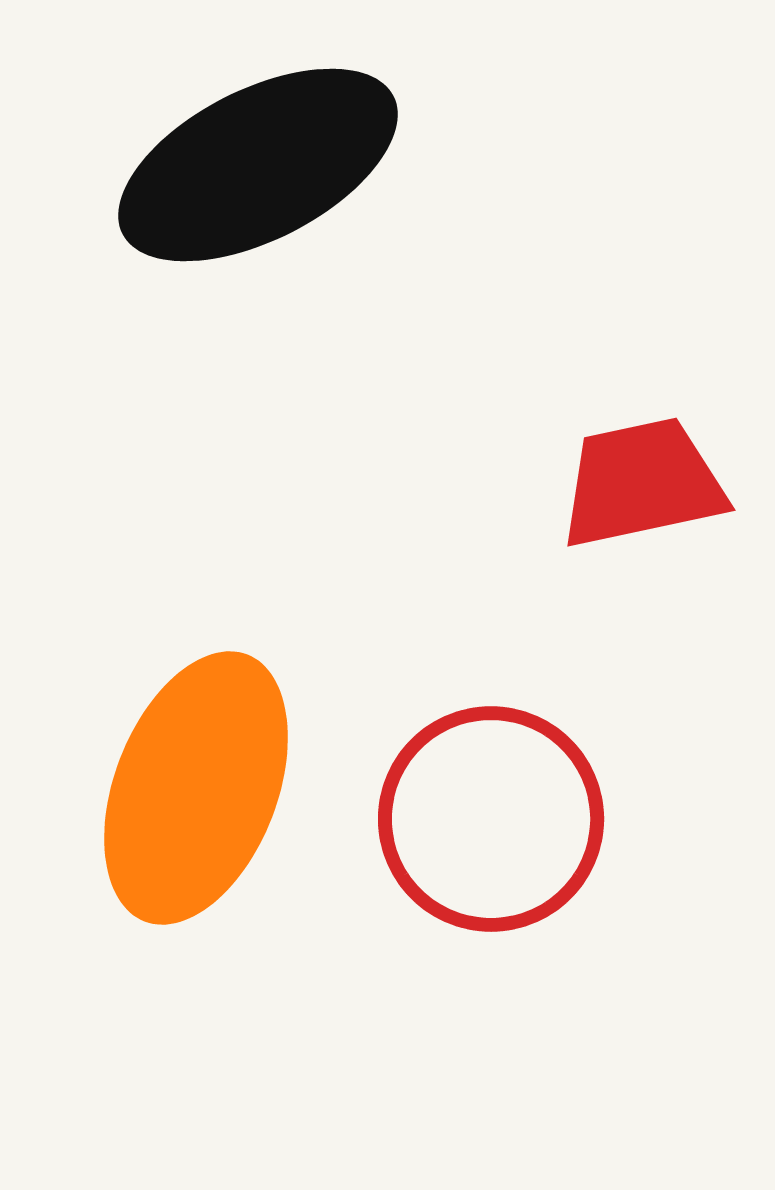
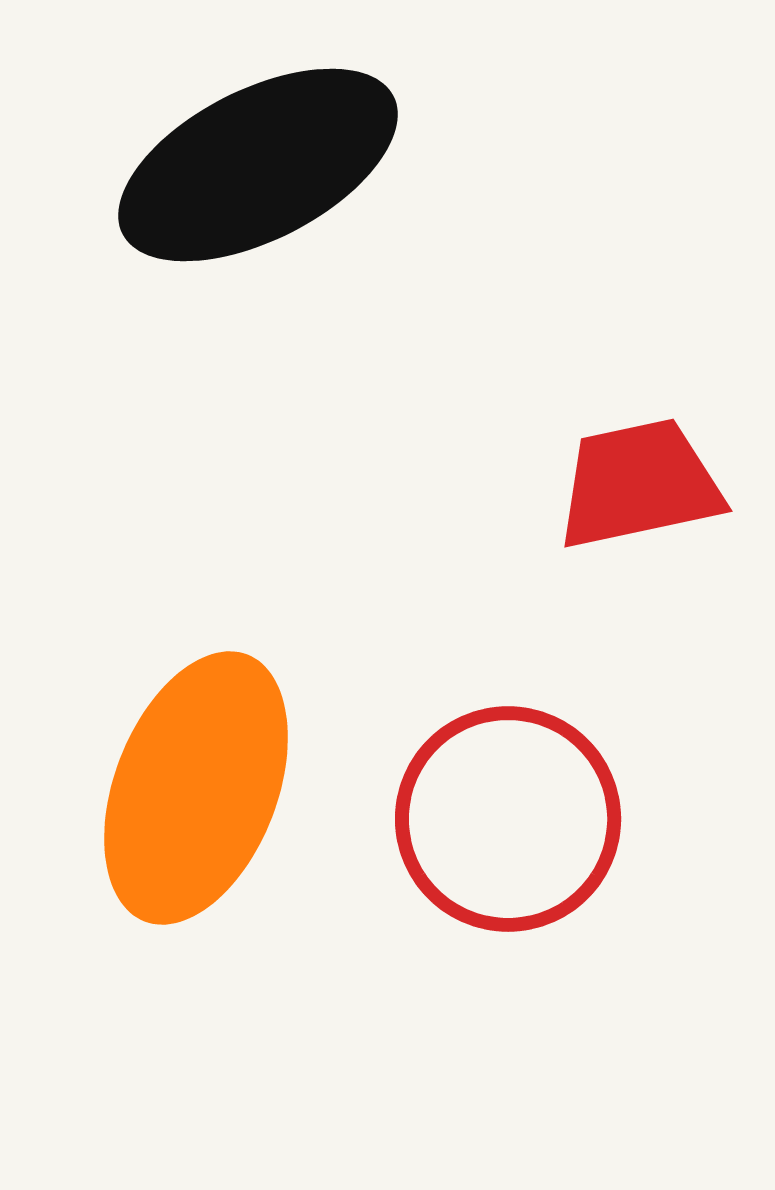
red trapezoid: moved 3 px left, 1 px down
red circle: moved 17 px right
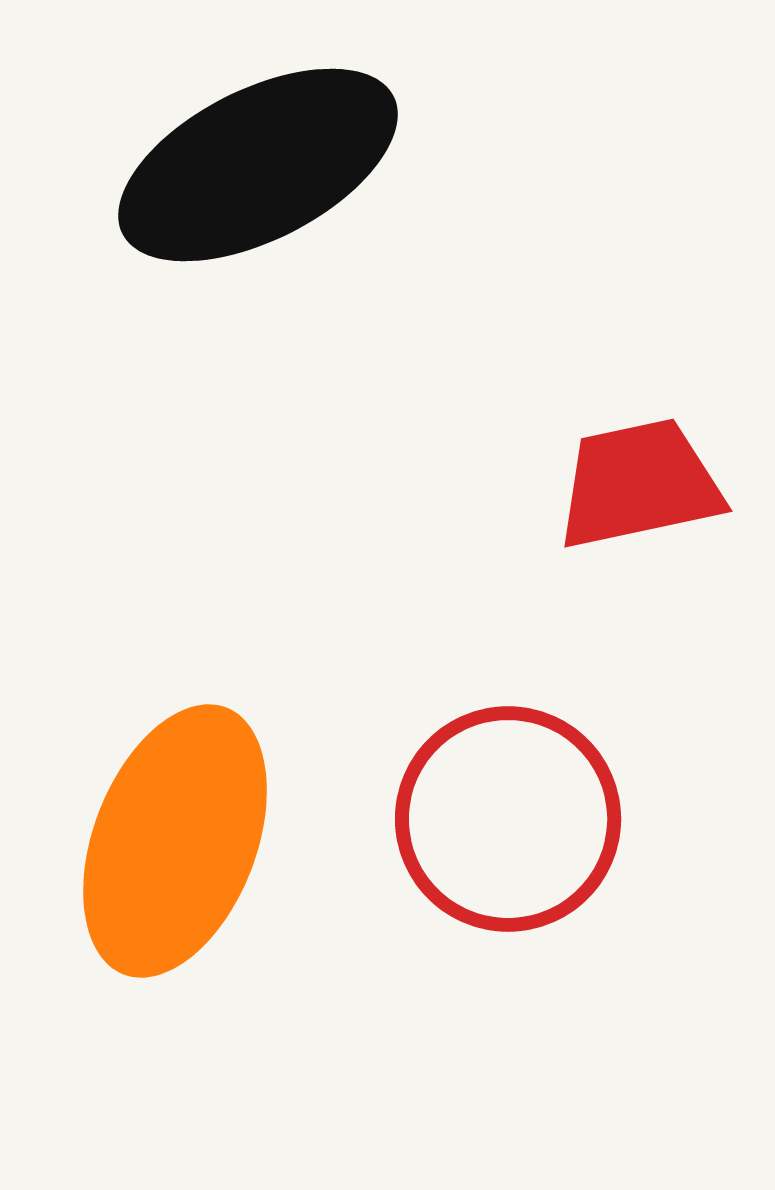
orange ellipse: moved 21 px left, 53 px down
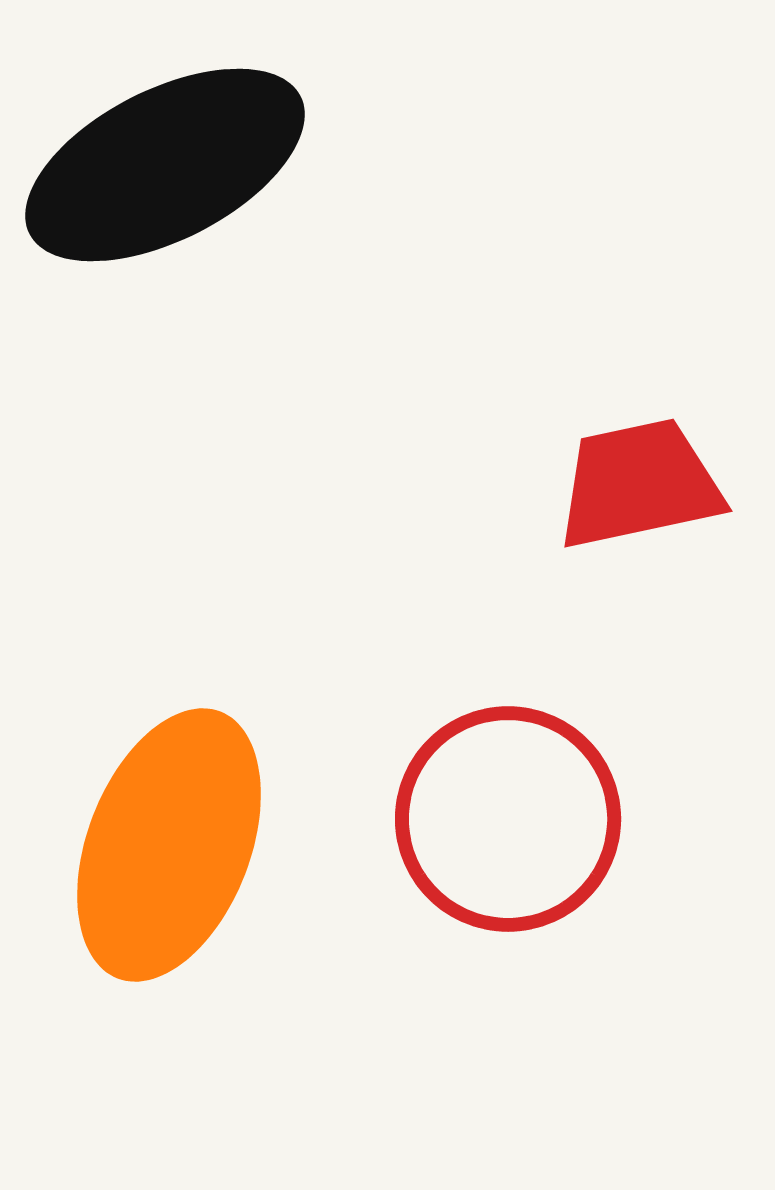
black ellipse: moved 93 px left
orange ellipse: moved 6 px left, 4 px down
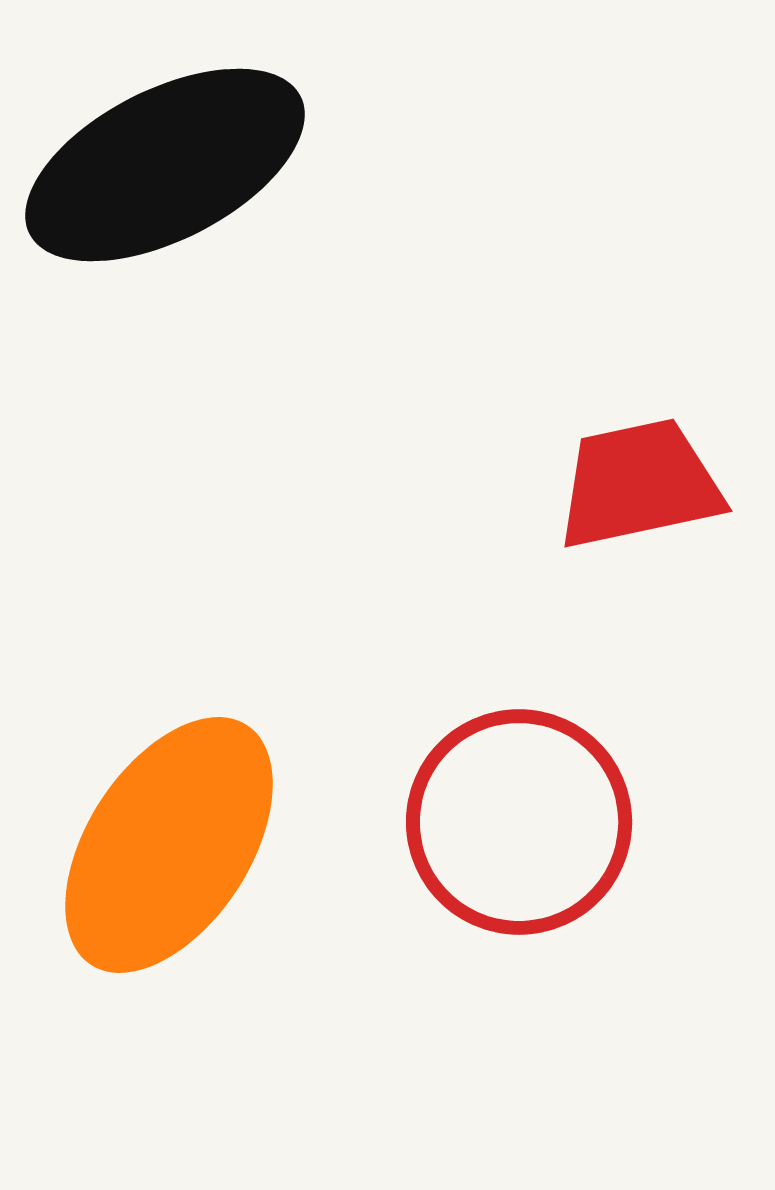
red circle: moved 11 px right, 3 px down
orange ellipse: rotated 12 degrees clockwise
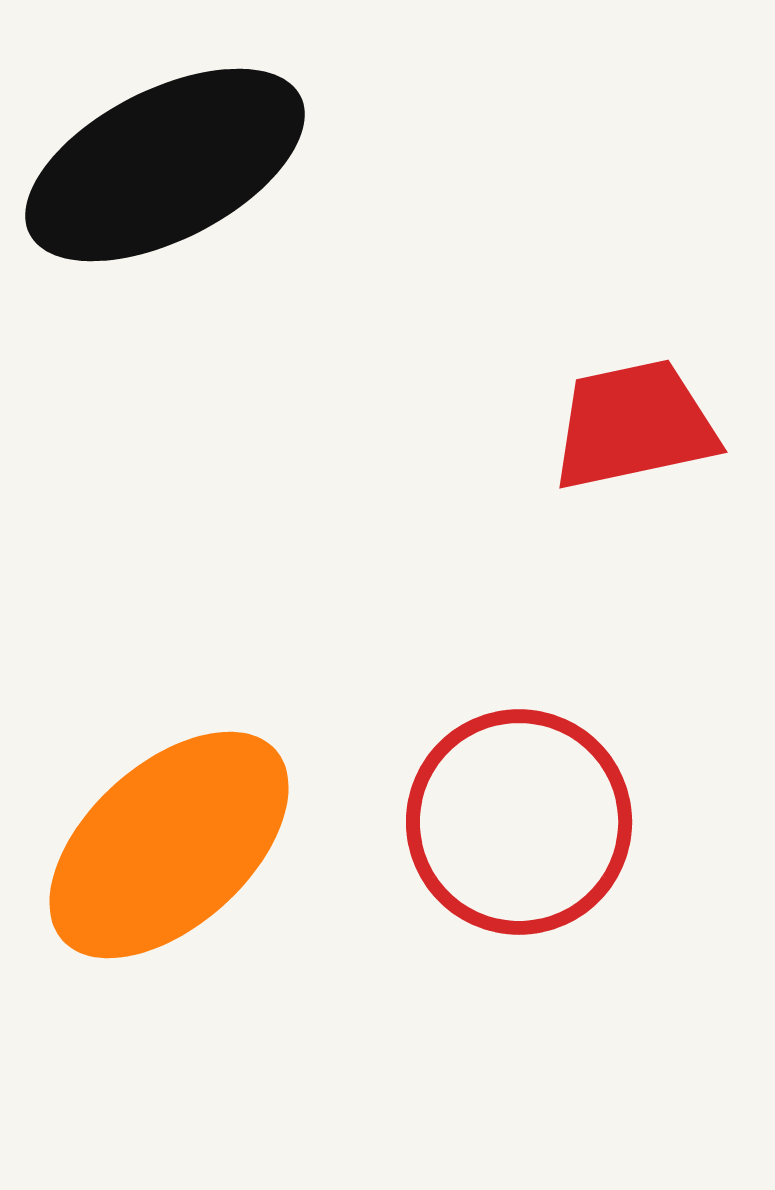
red trapezoid: moved 5 px left, 59 px up
orange ellipse: rotated 15 degrees clockwise
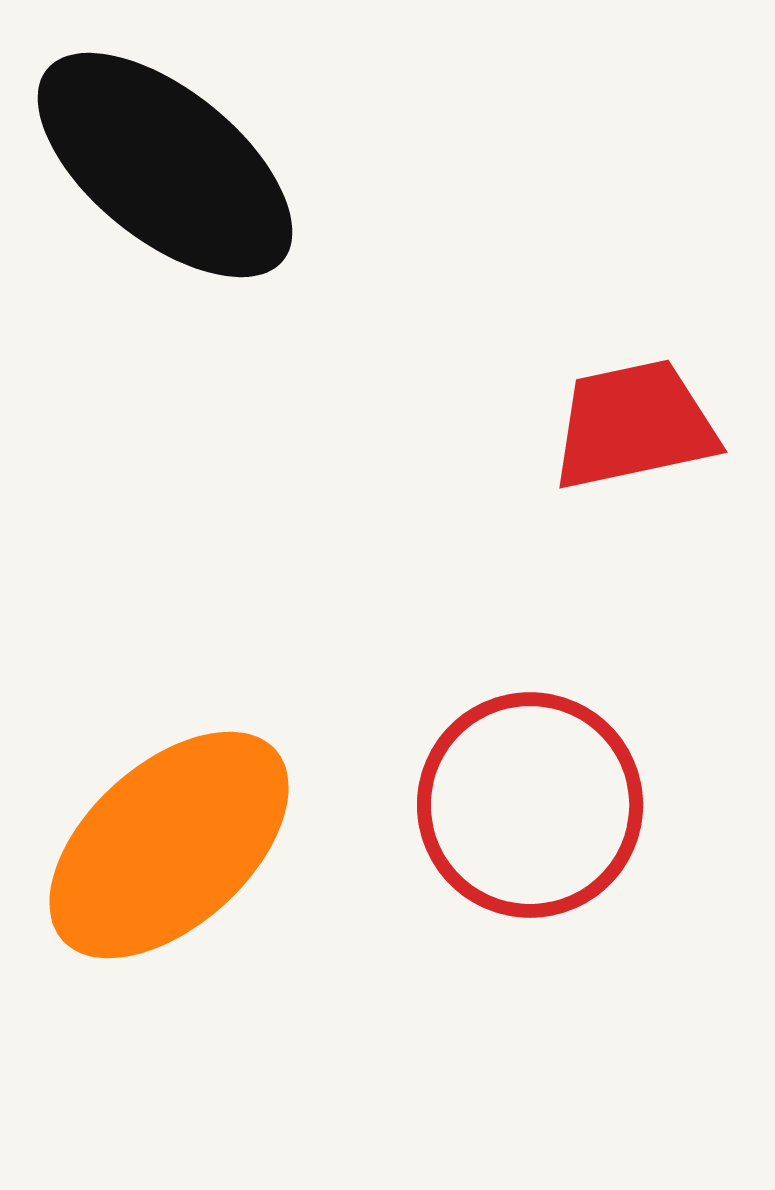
black ellipse: rotated 66 degrees clockwise
red circle: moved 11 px right, 17 px up
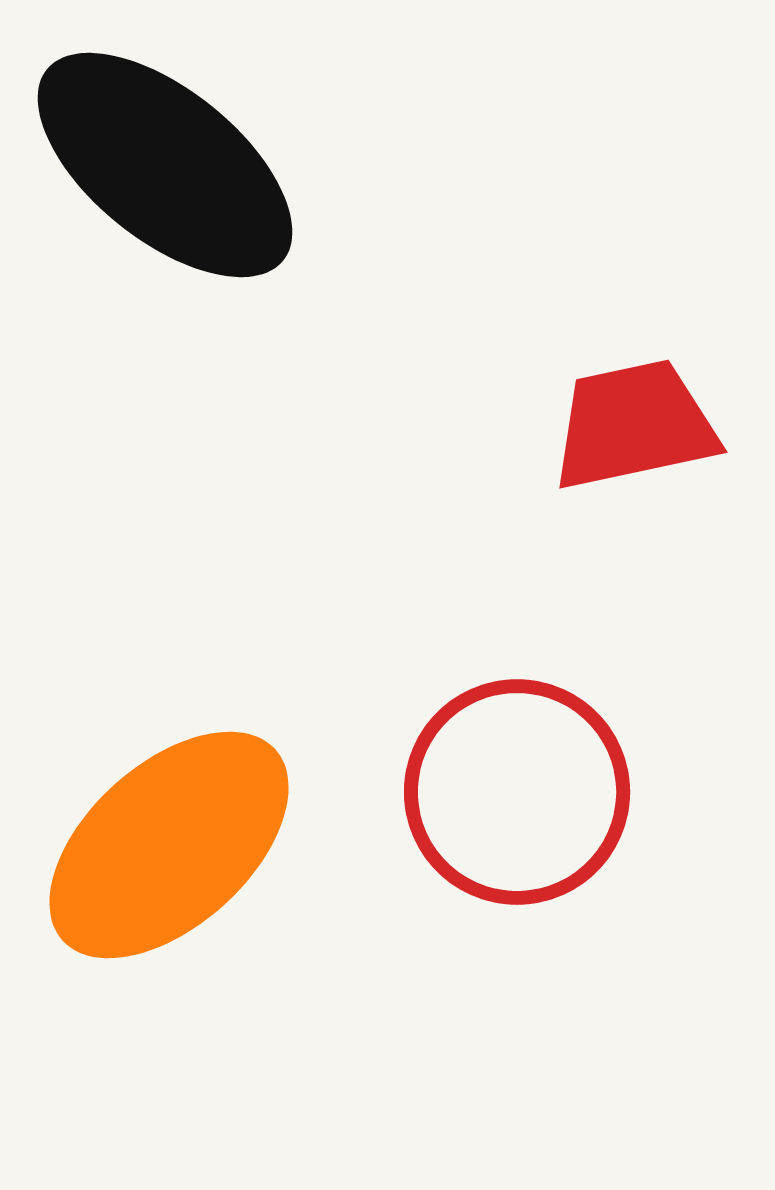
red circle: moved 13 px left, 13 px up
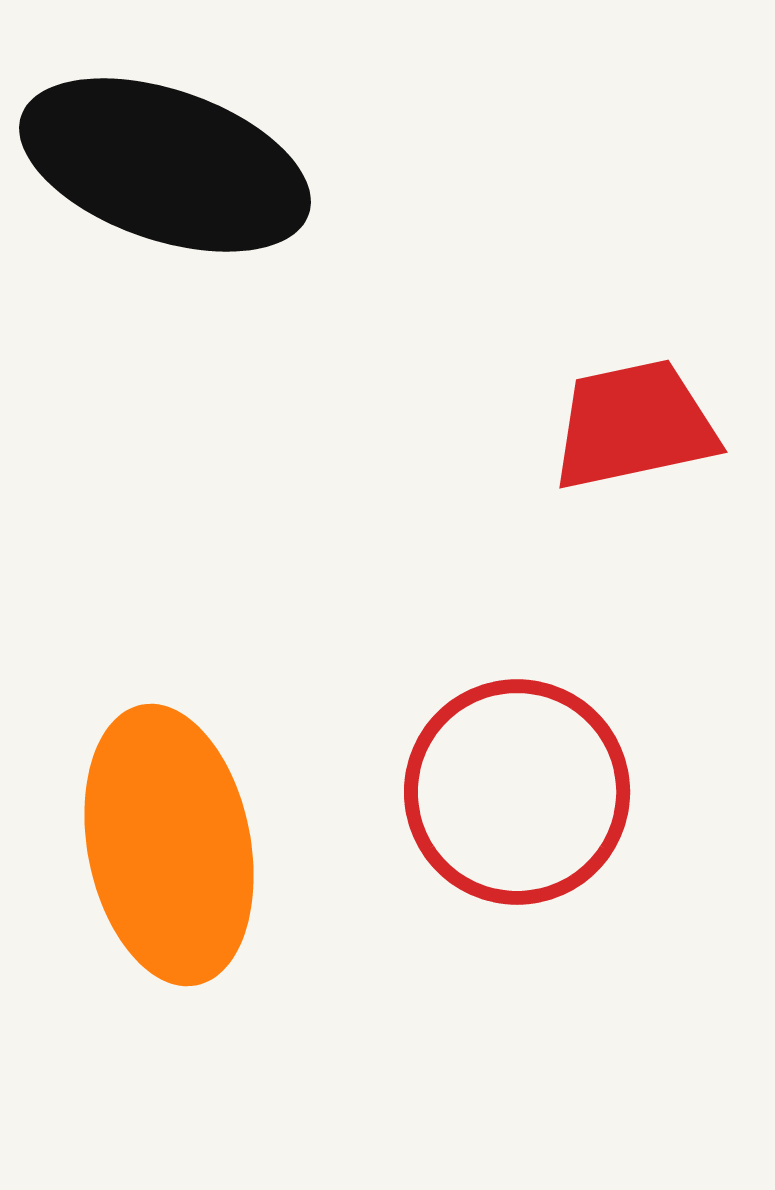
black ellipse: rotated 20 degrees counterclockwise
orange ellipse: rotated 59 degrees counterclockwise
